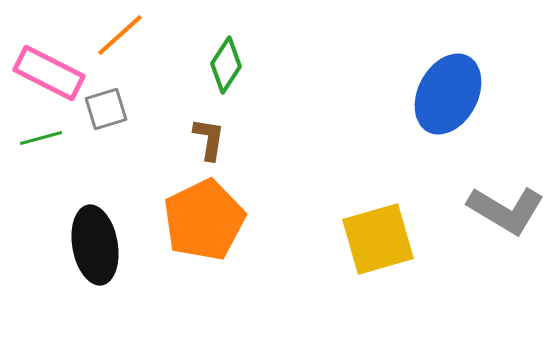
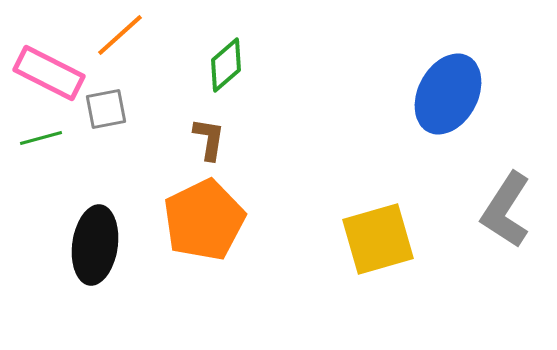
green diamond: rotated 16 degrees clockwise
gray square: rotated 6 degrees clockwise
gray L-shape: rotated 92 degrees clockwise
black ellipse: rotated 18 degrees clockwise
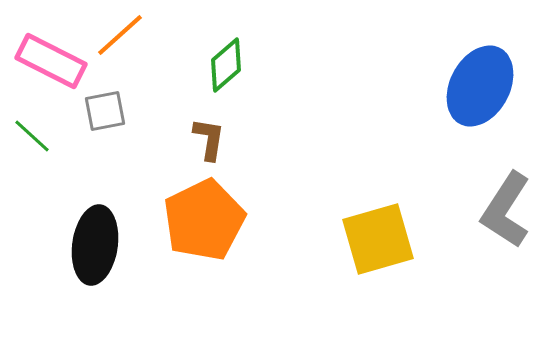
pink rectangle: moved 2 px right, 12 px up
blue ellipse: moved 32 px right, 8 px up
gray square: moved 1 px left, 2 px down
green line: moved 9 px left, 2 px up; rotated 57 degrees clockwise
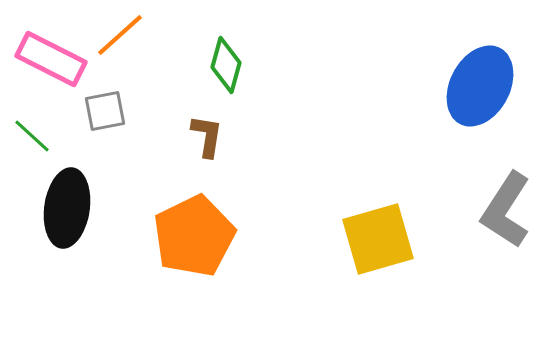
pink rectangle: moved 2 px up
green diamond: rotated 34 degrees counterclockwise
brown L-shape: moved 2 px left, 3 px up
orange pentagon: moved 10 px left, 16 px down
black ellipse: moved 28 px left, 37 px up
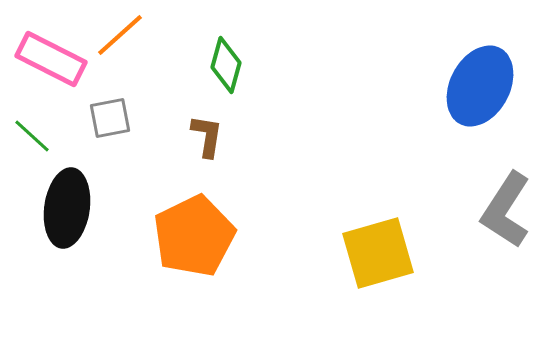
gray square: moved 5 px right, 7 px down
yellow square: moved 14 px down
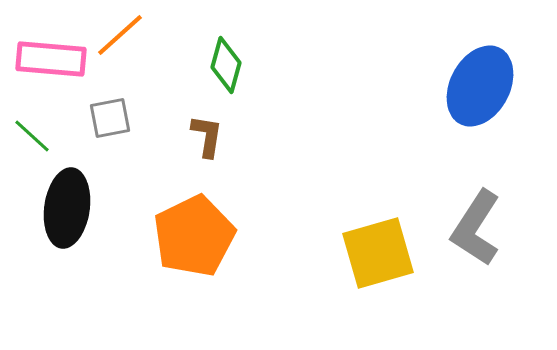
pink rectangle: rotated 22 degrees counterclockwise
gray L-shape: moved 30 px left, 18 px down
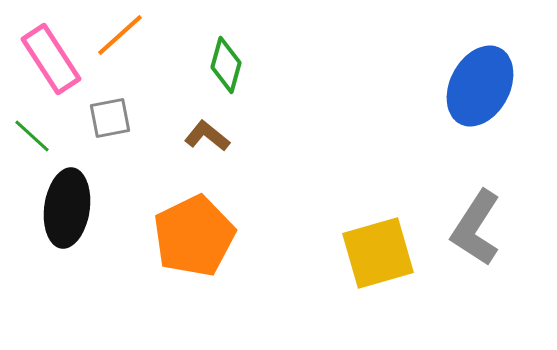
pink rectangle: rotated 52 degrees clockwise
brown L-shape: rotated 60 degrees counterclockwise
